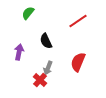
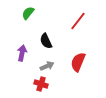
red line: rotated 18 degrees counterclockwise
purple arrow: moved 3 px right, 1 px down
gray arrow: moved 1 px left, 2 px up; rotated 136 degrees counterclockwise
red cross: moved 1 px right, 4 px down; rotated 24 degrees counterclockwise
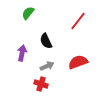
red semicircle: rotated 48 degrees clockwise
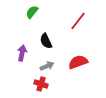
green semicircle: moved 4 px right, 1 px up
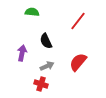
green semicircle: rotated 56 degrees clockwise
red semicircle: rotated 30 degrees counterclockwise
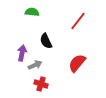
red semicircle: moved 1 px left, 1 px down
gray arrow: moved 12 px left, 1 px up
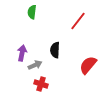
green semicircle: rotated 88 degrees counterclockwise
black semicircle: moved 9 px right, 9 px down; rotated 28 degrees clockwise
red semicircle: moved 11 px right, 2 px down
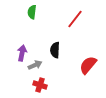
red line: moved 3 px left, 2 px up
red cross: moved 1 px left, 1 px down
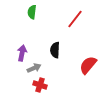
gray arrow: moved 1 px left, 3 px down
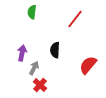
gray arrow: rotated 40 degrees counterclockwise
red cross: rotated 24 degrees clockwise
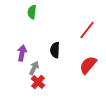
red line: moved 12 px right, 11 px down
red cross: moved 2 px left, 3 px up
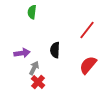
purple arrow: rotated 70 degrees clockwise
